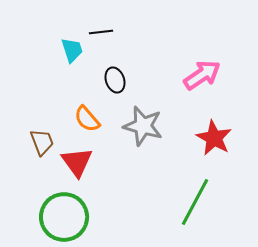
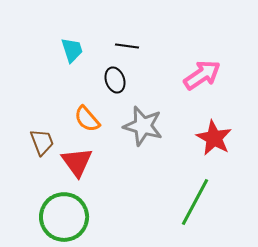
black line: moved 26 px right, 14 px down; rotated 15 degrees clockwise
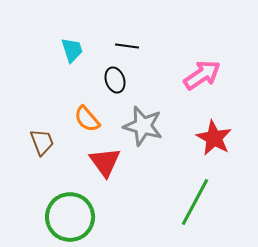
red triangle: moved 28 px right
green circle: moved 6 px right
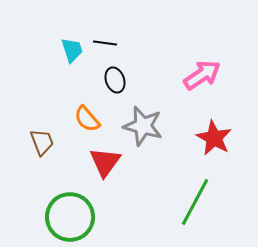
black line: moved 22 px left, 3 px up
red triangle: rotated 12 degrees clockwise
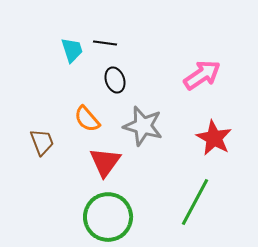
green circle: moved 38 px right
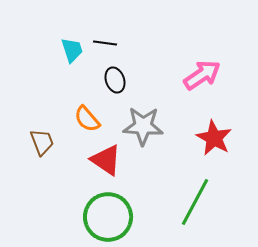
gray star: rotated 12 degrees counterclockwise
red triangle: moved 1 px right, 2 px up; rotated 32 degrees counterclockwise
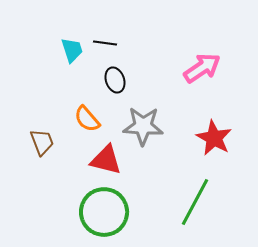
pink arrow: moved 7 px up
red triangle: rotated 20 degrees counterclockwise
green circle: moved 4 px left, 5 px up
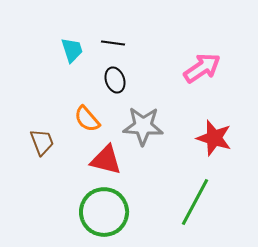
black line: moved 8 px right
red star: rotated 12 degrees counterclockwise
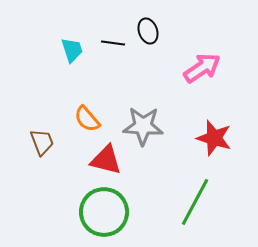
black ellipse: moved 33 px right, 49 px up
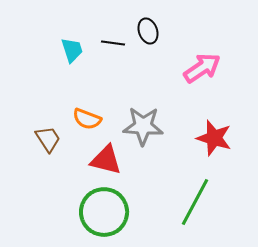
orange semicircle: rotated 28 degrees counterclockwise
brown trapezoid: moved 6 px right, 3 px up; rotated 12 degrees counterclockwise
